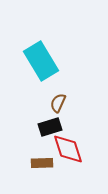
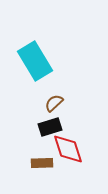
cyan rectangle: moved 6 px left
brown semicircle: moved 4 px left; rotated 24 degrees clockwise
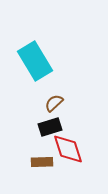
brown rectangle: moved 1 px up
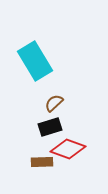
red diamond: rotated 52 degrees counterclockwise
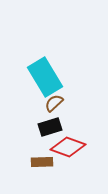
cyan rectangle: moved 10 px right, 16 px down
red diamond: moved 2 px up
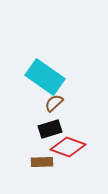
cyan rectangle: rotated 24 degrees counterclockwise
black rectangle: moved 2 px down
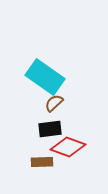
black rectangle: rotated 10 degrees clockwise
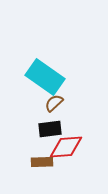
red diamond: moved 2 px left; rotated 24 degrees counterclockwise
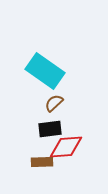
cyan rectangle: moved 6 px up
